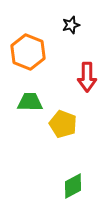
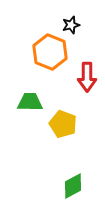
orange hexagon: moved 22 px right
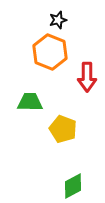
black star: moved 13 px left, 5 px up
yellow pentagon: moved 5 px down
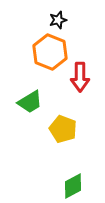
red arrow: moved 7 px left
green trapezoid: rotated 148 degrees clockwise
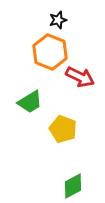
red arrow: rotated 64 degrees counterclockwise
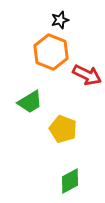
black star: moved 2 px right
orange hexagon: moved 1 px right
red arrow: moved 7 px right, 2 px up
green diamond: moved 3 px left, 5 px up
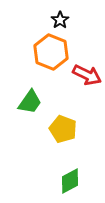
black star: rotated 18 degrees counterclockwise
green trapezoid: rotated 24 degrees counterclockwise
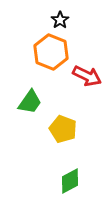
red arrow: moved 1 px down
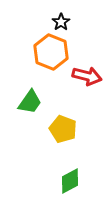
black star: moved 1 px right, 2 px down
red arrow: rotated 12 degrees counterclockwise
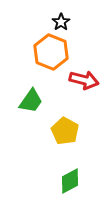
red arrow: moved 3 px left, 4 px down
green trapezoid: moved 1 px right, 1 px up
yellow pentagon: moved 2 px right, 2 px down; rotated 8 degrees clockwise
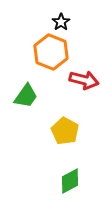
green trapezoid: moved 5 px left, 5 px up
